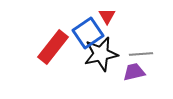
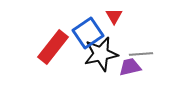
red triangle: moved 7 px right
purple trapezoid: moved 4 px left, 5 px up
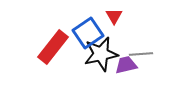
purple trapezoid: moved 4 px left, 2 px up
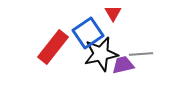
red triangle: moved 1 px left, 3 px up
purple trapezoid: moved 3 px left
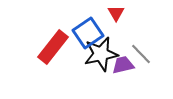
red triangle: moved 3 px right
gray line: rotated 50 degrees clockwise
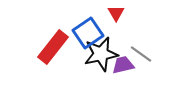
gray line: rotated 10 degrees counterclockwise
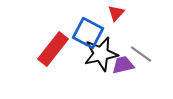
red triangle: rotated 12 degrees clockwise
blue square: rotated 28 degrees counterclockwise
red rectangle: moved 2 px down
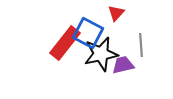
red rectangle: moved 12 px right, 6 px up
gray line: moved 9 px up; rotated 50 degrees clockwise
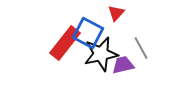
gray line: moved 3 px down; rotated 25 degrees counterclockwise
